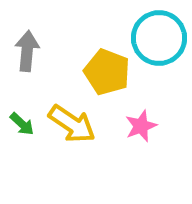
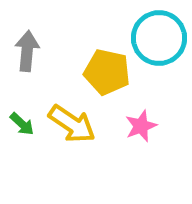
yellow pentagon: rotated 9 degrees counterclockwise
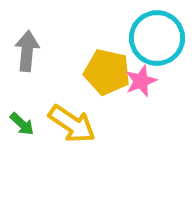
cyan circle: moved 2 px left
pink star: moved 45 px up
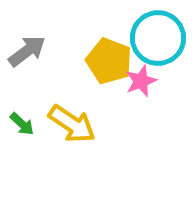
cyan circle: moved 1 px right
gray arrow: rotated 48 degrees clockwise
yellow pentagon: moved 2 px right, 11 px up; rotated 9 degrees clockwise
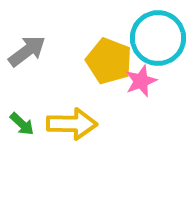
yellow arrow: rotated 33 degrees counterclockwise
